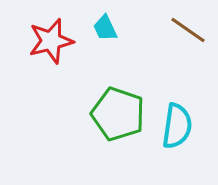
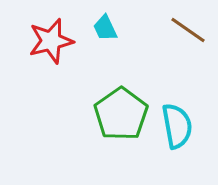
green pentagon: moved 3 px right; rotated 18 degrees clockwise
cyan semicircle: rotated 18 degrees counterclockwise
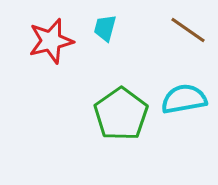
cyan trapezoid: rotated 40 degrees clockwise
cyan semicircle: moved 7 px right, 27 px up; rotated 90 degrees counterclockwise
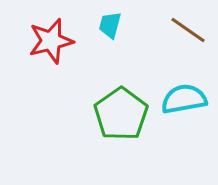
cyan trapezoid: moved 5 px right, 3 px up
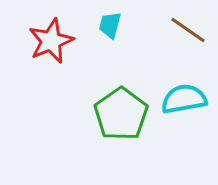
red star: rotated 9 degrees counterclockwise
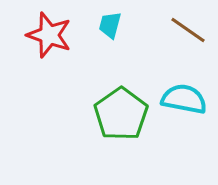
red star: moved 2 px left, 6 px up; rotated 30 degrees counterclockwise
cyan semicircle: rotated 21 degrees clockwise
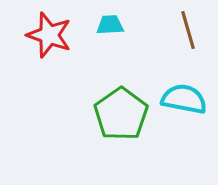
cyan trapezoid: rotated 72 degrees clockwise
brown line: rotated 39 degrees clockwise
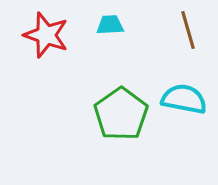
red star: moved 3 px left
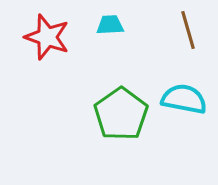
red star: moved 1 px right, 2 px down
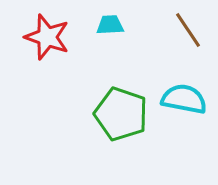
brown line: rotated 18 degrees counterclockwise
green pentagon: rotated 18 degrees counterclockwise
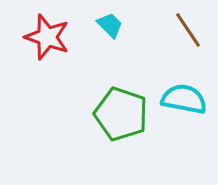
cyan trapezoid: rotated 48 degrees clockwise
